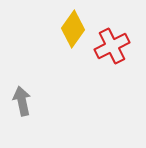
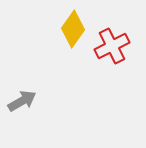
gray arrow: rotated 72 degrees clockwise
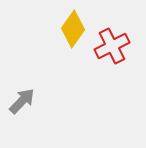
gray arrow: rotated 16 degrees counterclockwise
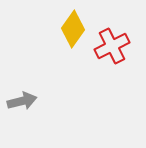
gray arrow: rotated 32 degrees clockwise
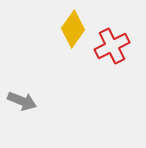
gray arrow: rotated 36 degrees clockwise
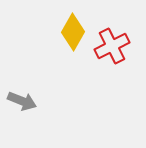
yellow diamond: moved 3 px down; rotated 6 degrees counterclockwise
